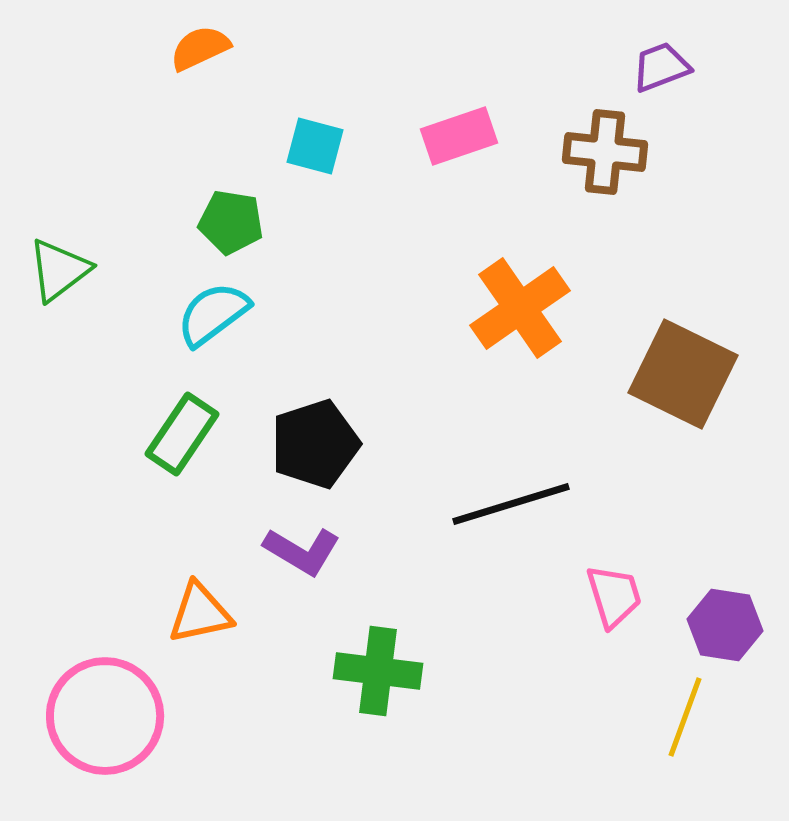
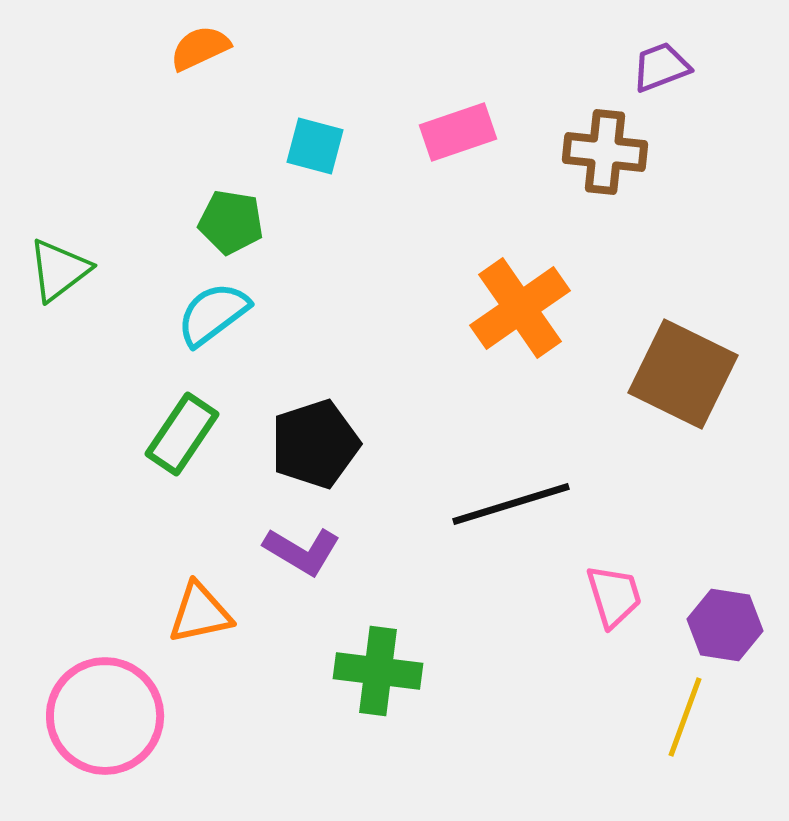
pink rectangle: moved 1 px left, 4 px up
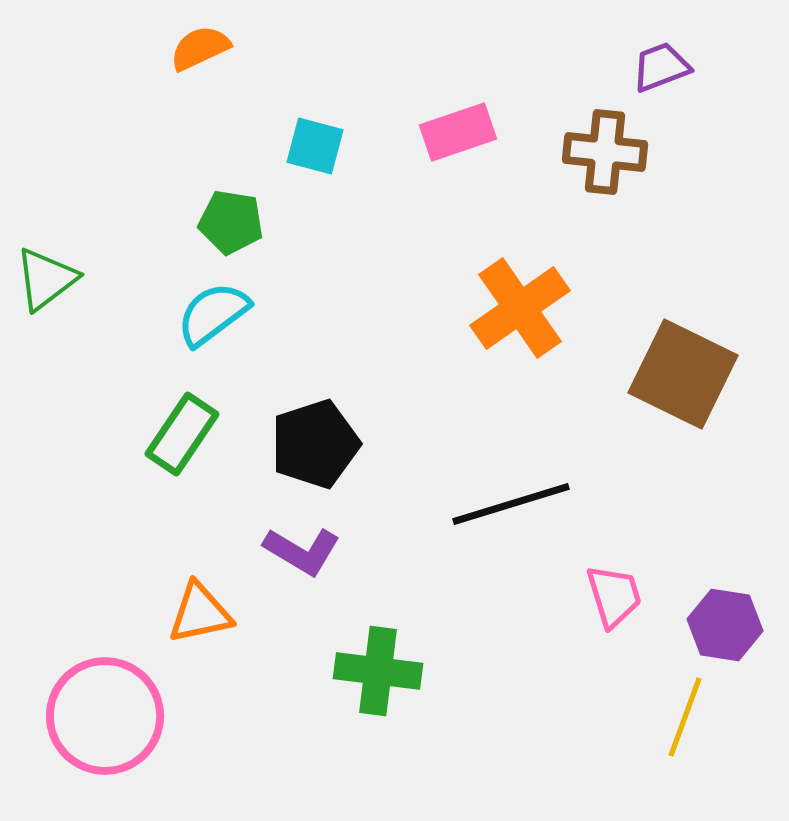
green triangle: moved 13 px left, 9 px down
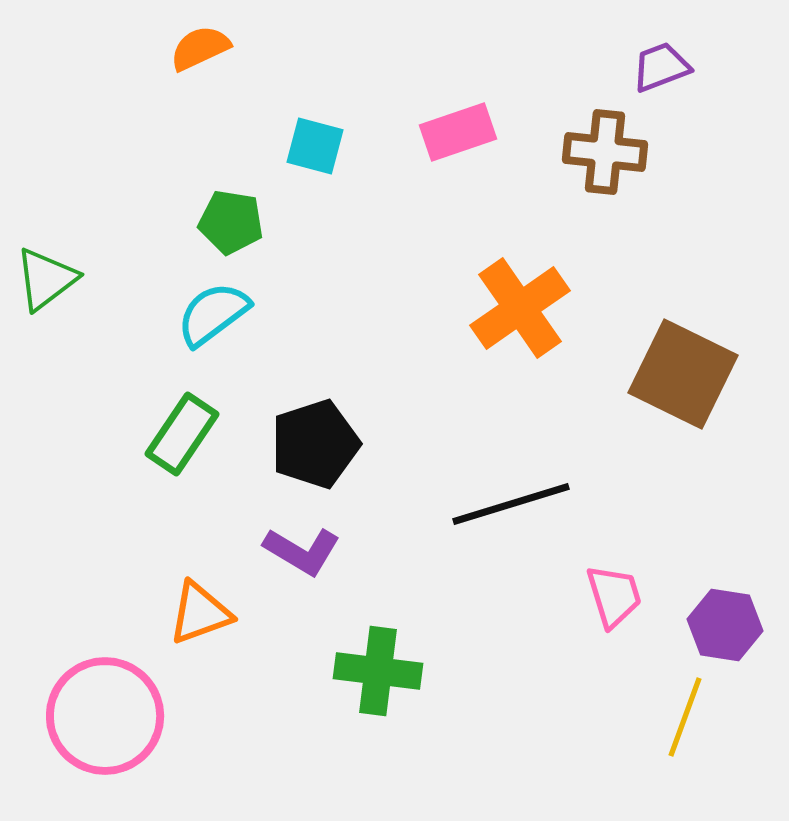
orange triangle: rotated 8 degrees counterclockwise
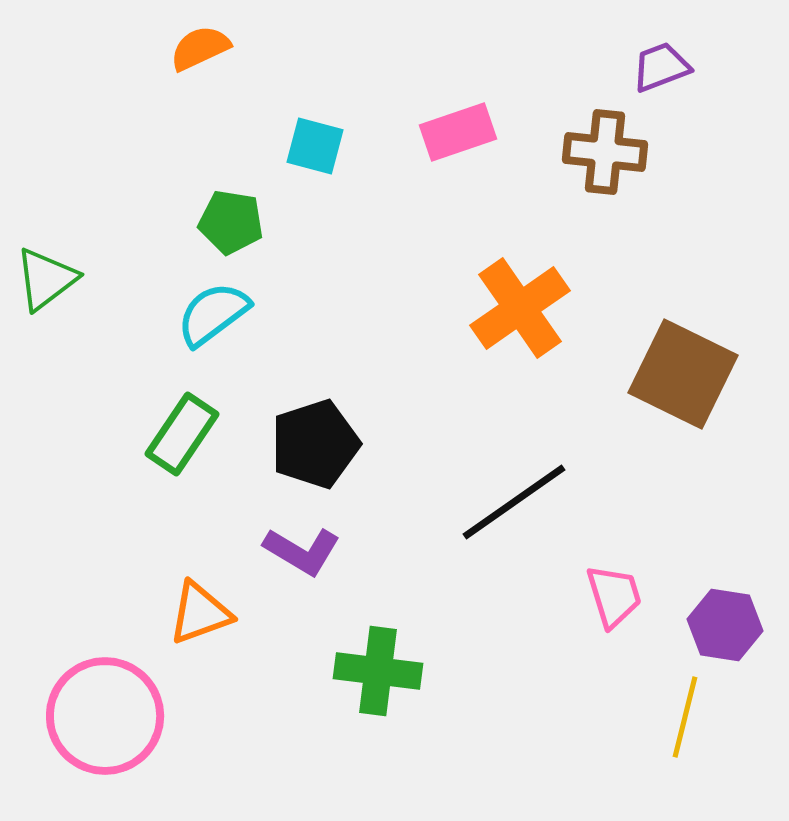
black line: moved 3 px right, 2 px up; rotated 18 degrees counterclockwise
yellow line: rotated 6 degrees counterclockwise
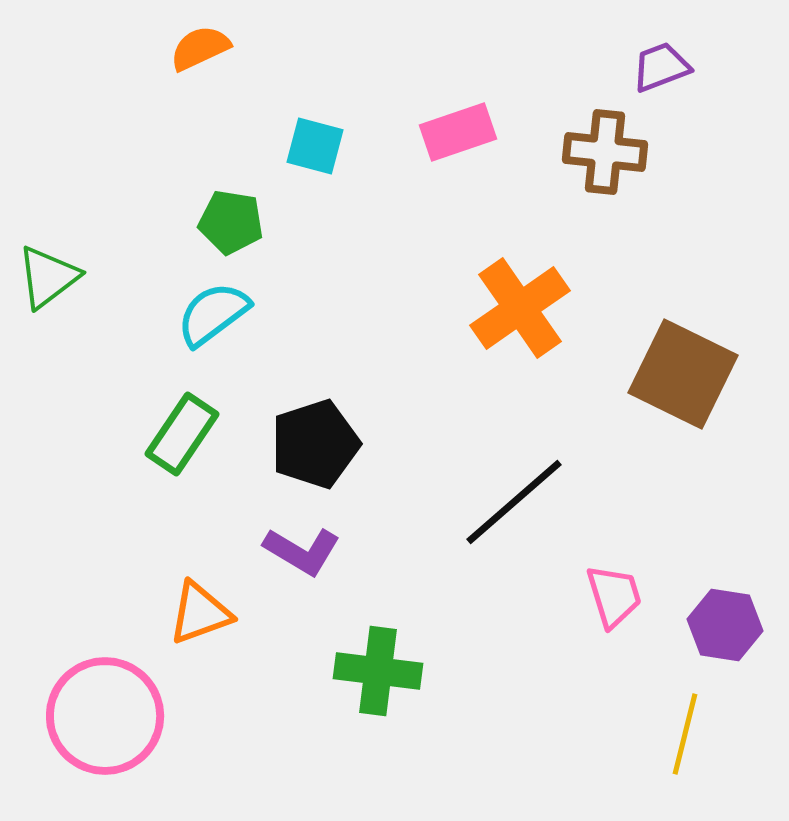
green triangle: moved 2 px right, 2 px up
black line: rotated 6 degrees counterclockwise
yellow line: moved 17 px down
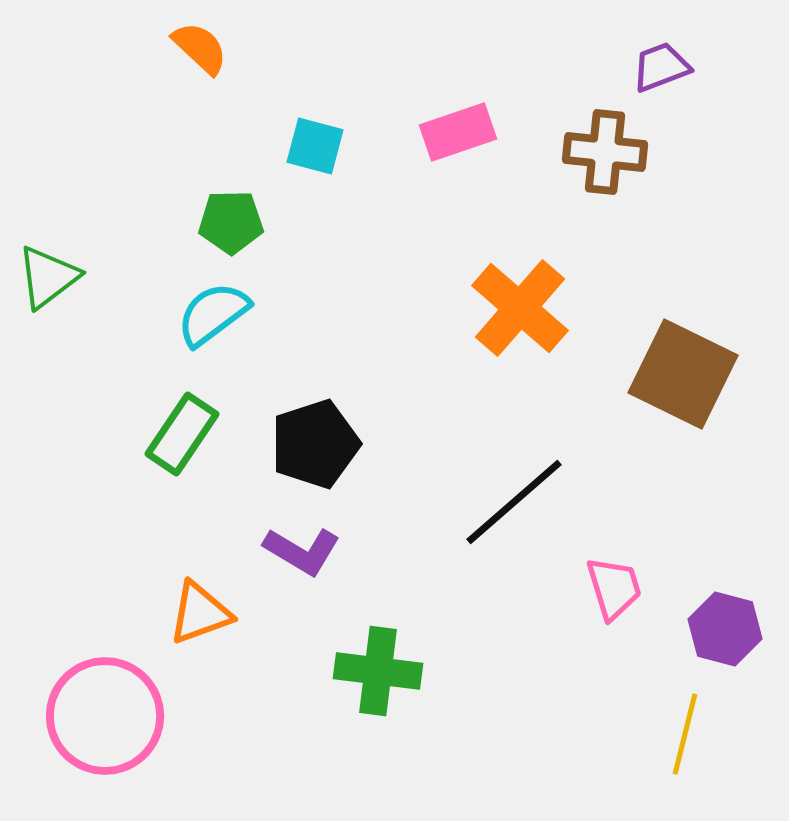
orange semicircle: rotated 68 degrees clockwise
green pentagon: rotated 10 degrees counterclockwise
orange cross: rotated 14 degrees counterclockwise
pink trapezoid: moved 8 px up
purple hexagon: moved 4 px down; rotated 6 degrees clockwise
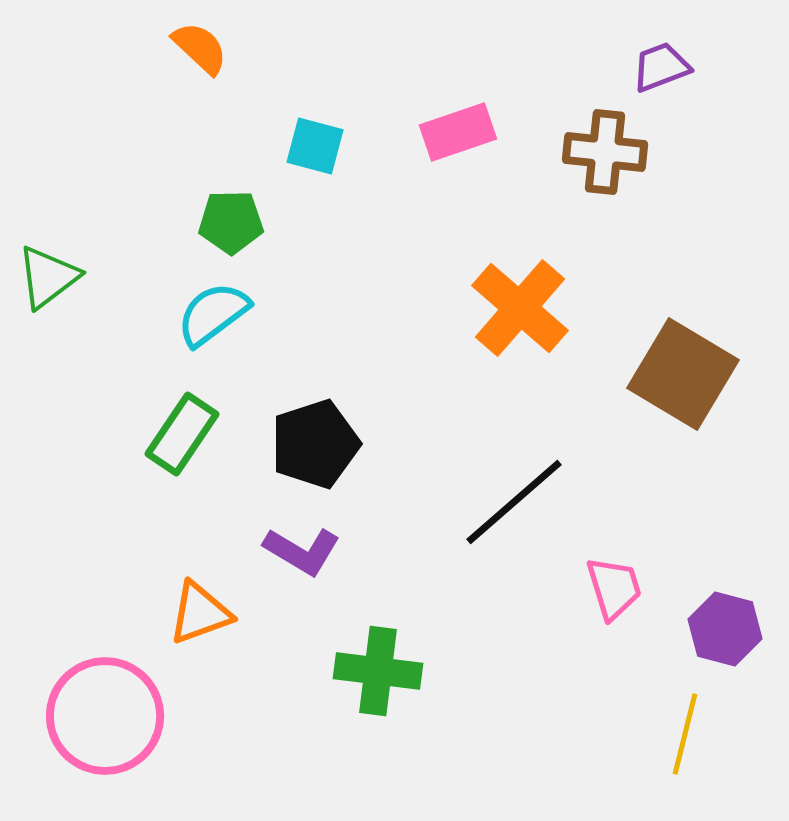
brown square: rotated 5 degrees clockwise
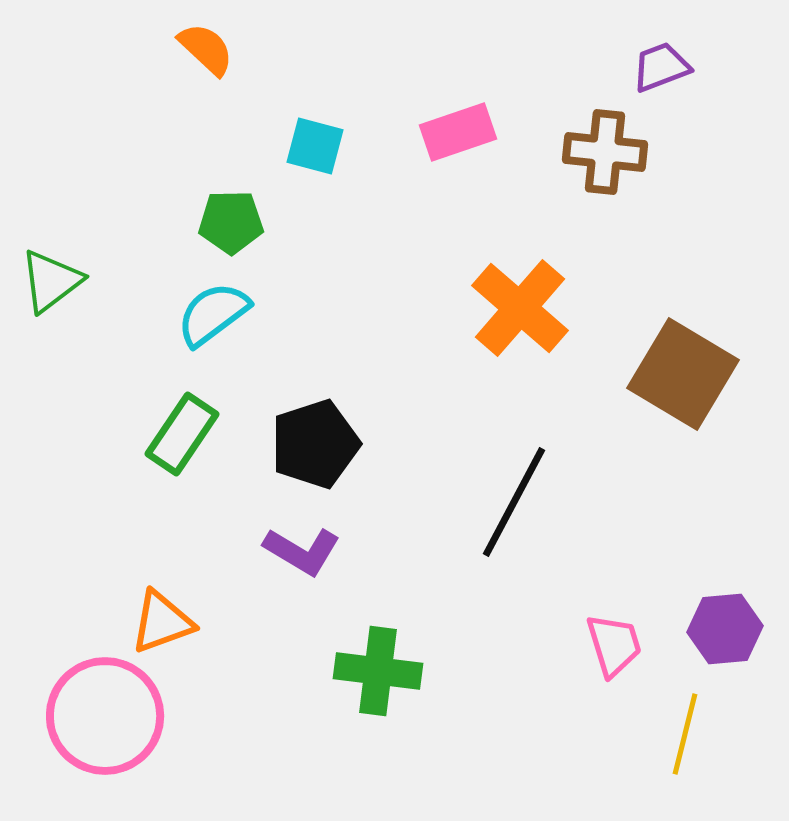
orange semicircle: moved 6 px right, 1 px down
green triangle: moved 3 px right, 4 px down
black line: rotated 21 degrees counterclockwise
pink trapezoid: moved 57 px down
orange triangle: moved 38 px left, 9 px down
purple hexagon: rotated 20 degrees counterclockwise
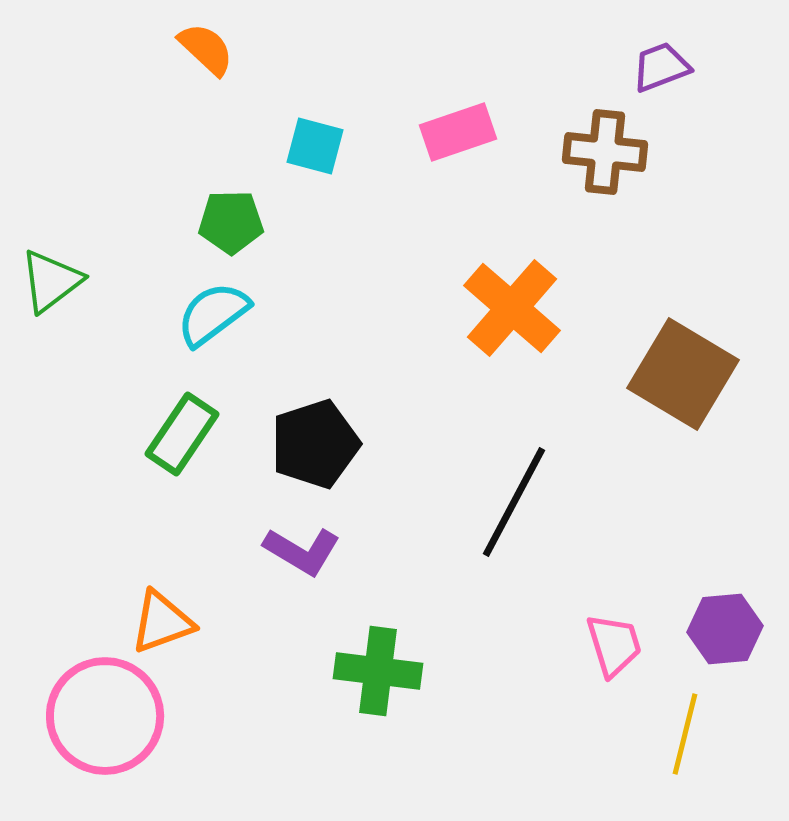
orange cross: moved 8 px left
